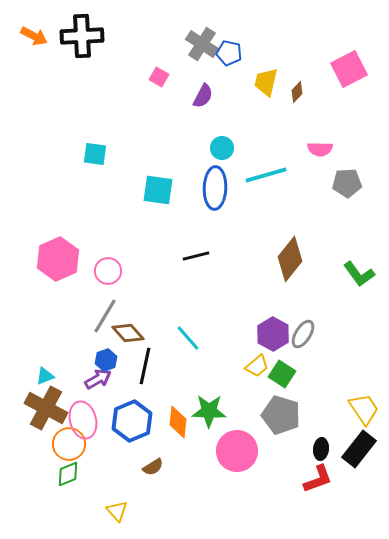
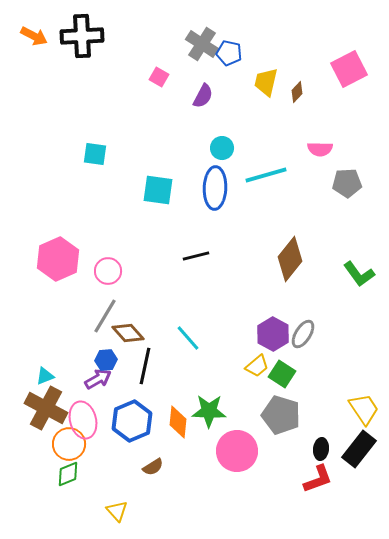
blue hexagon at (106, 360): rotated 15 degrees clockwise
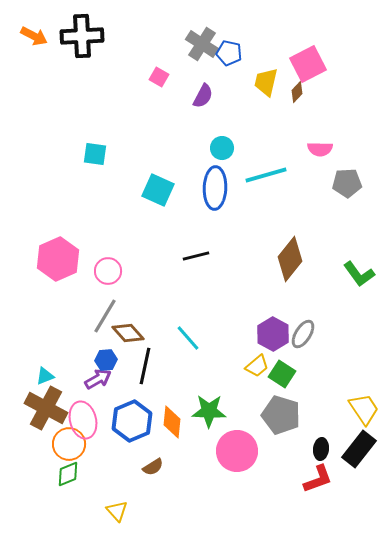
pink square at (349, 69): moved 41 px left, 5 px up
cyan square at (158, 190): rotated 16 degrees clockwise
orange diamond at (178, 422): moved 6 px left
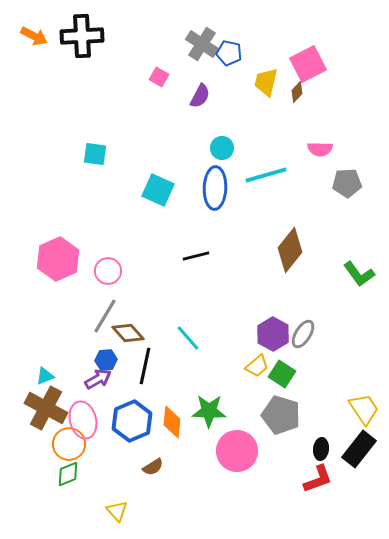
purple semicircle at (203, 96): moved 3 px left
brown diamond at (290, 259): moved 9 px up
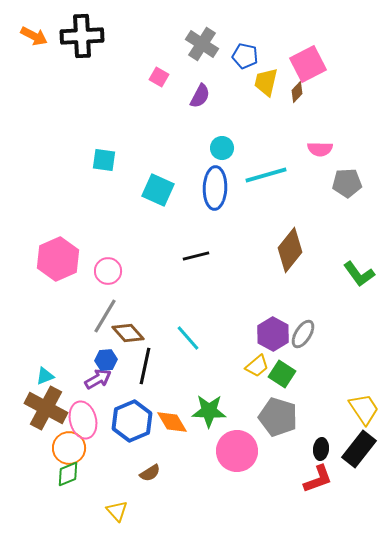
blue pentagon at (229, 53): moved 16 px right, 3 px down
cyan square at (95, 154): moved 9 px right, 6 px down
gray pentagon at (281, 415): moved 3 px left, 2 px down
orange diamond at (172, 422): rotated 36 degrees counterclockwise
orange circle at (69, 444): moved 4 px down
brown semicircle at (153, 467): moved 3 px left, 6 px down
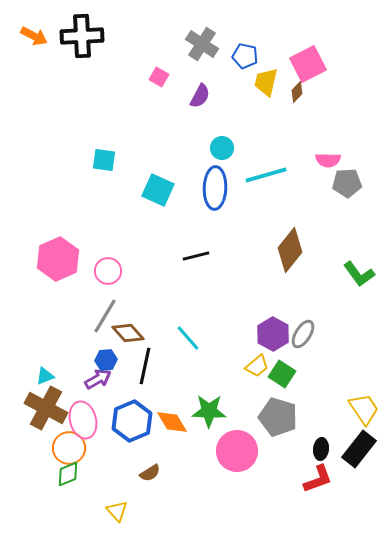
pink semicircle at (320, 149): moved 8 px right, 11 px down
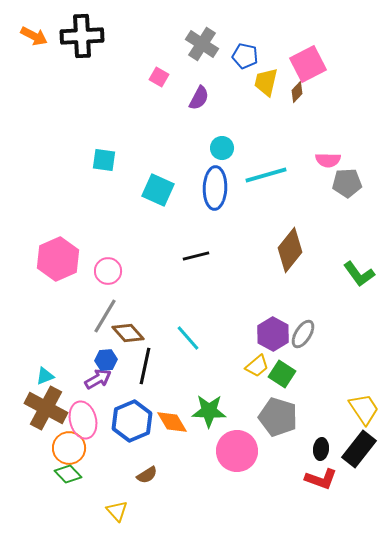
purple semicircle at (200, 96): moved 1 px left, 2 px down
brown semicircle at (150, 473): moved 3 px left, 2 px down
green diamond at (68, 474): rotated 68 degrees clockwise
red L-shape at (318, 479): moved 3 px right; rotated 40 degrees clockwise
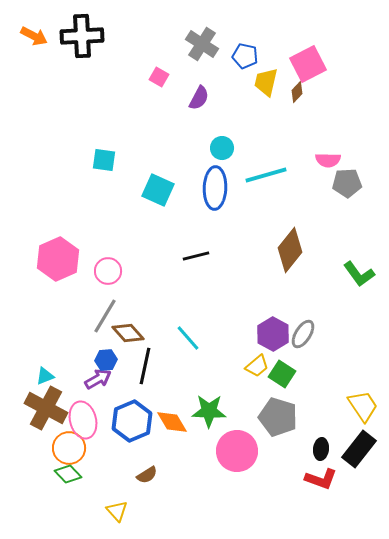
yellow trapezoid at (364, 409): moved 1 px left, 3 px up
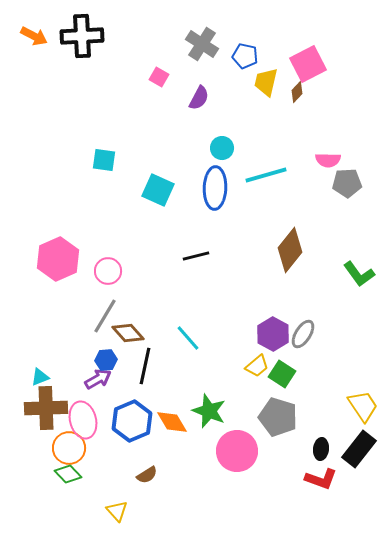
cyan triangle at (45, 376): moved 5 px left, 1 px down
brown cross at (46, 408): rotated 30 degrees counterclockwise
green star at (209, 411): rotated 20 degrees clockwise
